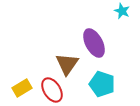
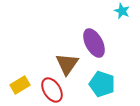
yellow rectangle: moved 2 px left, 3 px up
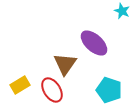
purple ellipse: rotated 20 degrees counterclockwise
brown triangle: moved 2 px left
cyan pentagon: moved 7 px right, 6 px down
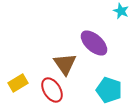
cyan star: moved 1 px left
brown triangle: rotated 10 degrees counterclockwise
yellow rectangle: moved 2 px left, 2 px up
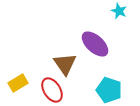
cyan star: moved 2 px left
purple ellipse: moved 1 px right, 1 px down
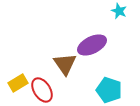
purple ellipse: moved 3 px left, 1 px down; rotated 68 degrees counterclockwise
red ellipse: moved 10 px left
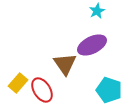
cyan star: moved 22 px left; rotated 21 degrees clockwise
yellow rectangle: rotated 18 degrees counterclockwise
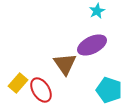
red ellipse: moved 1 px left
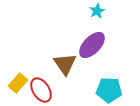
purple ellipse: rotated 20 degrees counterclockwise
cyan pentagon: rotated 15 degrees counterclockwise
